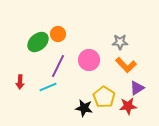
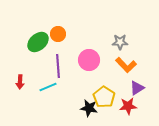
purple line: rotated 30 degrees counterclockwise
black star: moved 5 px right
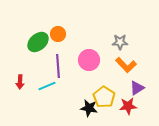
cyan line: moved 1 px left, 1 px up
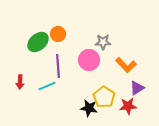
gray star: moved 17 px left
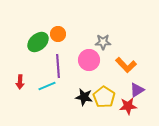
purple triangle: moved 2 px down
black star: moved 5 px left, 11 px up
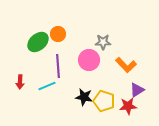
yellow pentagon: moved 4 px down; rotated 15 degrees counterclockwise
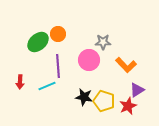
red star: rotated 18 degrees counterclockwise
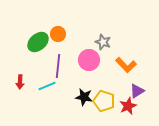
gray star: rotated 21 degrees clockwise
purple line: rotated 10 degrees clockwise
purple triangle: moved 1 px down
